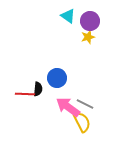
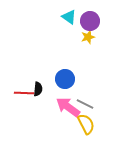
cyan triangle: moved 1 px right, 1 px down
blue circle: moved 8 px right, 1 px down
red line: moved 1 px left, 1 px up
yellow semicircle: moved 4 px right, 2 px down
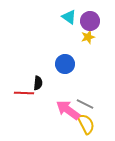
blue circle: moved 15 px up
black semicircle: moved 6 px up
pink arrow: moved 3 px down
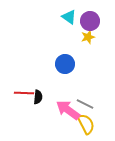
black semicircle: moved 14 px down
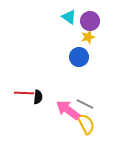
blue circle: moved 14 px right, 7 px up
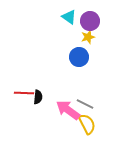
yellow semicircle: moved 1 px right
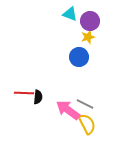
cyan triangle: moved 1 px right, 3 px up; rotated 14 degrees counterclockwise
